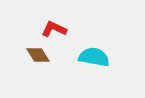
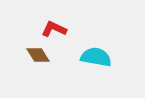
cyan semicircle: moved 2 px right
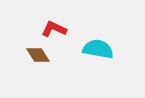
cyan semicircle: moved 2 px right, 8 px up
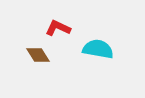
red L-shape: moved 4 px right, 1 px up
